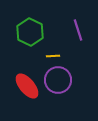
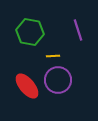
green hexagon: rotated 16 degrees counterclockwise
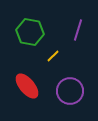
purple line: rotated 35 degrees clockwise
yellow line: rotated 40 degrees counterclockwise
purple circle: moved 12 px right, 11 px down
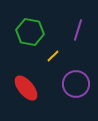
red ellipse: moved 1 px left, 2 px down
purple circle: moved 6 px right, 7 px up
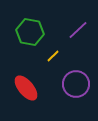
purple line: rotated 30 degrees clockwise
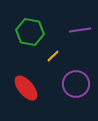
purple line: moved 2 px right; rotated 35 degrees clockwise
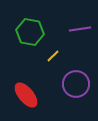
purple line: moved 1 px up
red ellipse: moved 7 px down
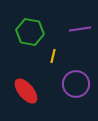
yellow line: rotated 32 degrees counterclockwise
red ellipse: moved 4 px up
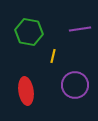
green hexagon: moved 1 px left
purple circle: moved 1 px left, 1 px down
red ellipse: rotated 32 degrees clockwise
